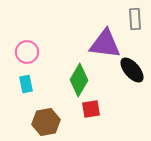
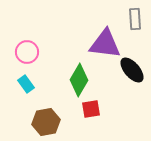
cyan rectangle: rotated 24 degrees counterclockwise
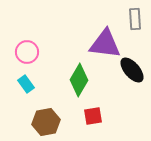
red square: moved 2 px right, 7 px down
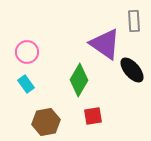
gray rectangle: moved 1 px left, 2 px down
purple triangle: rotated 28 degrees clockwise
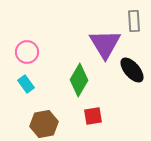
purple triangle: rotated 24 degrees clockwise
brown hexagon: moved 2 px left, 2 px down
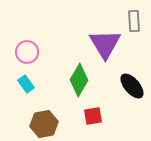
black ellipse: moved 16 px down
